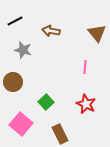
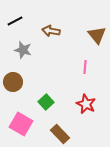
brown triangle: moved 2 px down
pink square: rotated 10 degrees counterclockwise
brown rectangle: rotated 18 degrees counterclockwise
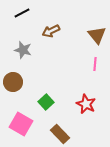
black line: moved 7 px right, 8 px up
brown arrow: rotated 36 degrees counterclockwise
pink line: moved 10 px right, 3 px up
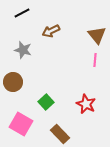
pink line: moved 4 px up
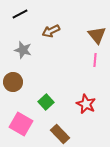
black line: moved 2 px left, 1 px down
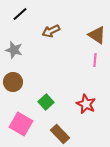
black line: rotated 14 degrees counterclockwise
brown triangle: rotated 18 degrees counterclockwise
gray star: moved 9 px left
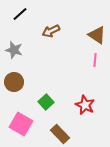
brown circle: moved 1 px right
red star: moved 1 px left, 1 px down
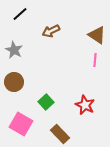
gray star: rotated 12 degrees clockwise
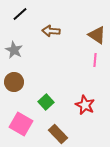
brown arrow: rotated 30 degrees clockwise
brown rectangle: moved 2 px left
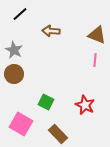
brown triangle: rotated 12 degrees counterclockwise
brown circle: moved 8 px up
green square: rotated 21 degrees counterclockwise
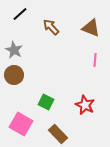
brown arrow: moved 4 px up; rotated 42 degrees clockwise
brown triangle: moved 6 px left, 7 px up
brown circle: moved 1 px down
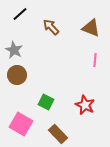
brown circle: moved 3 px right
